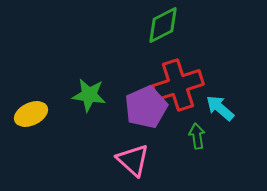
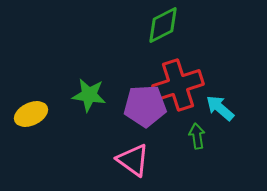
purple pentagon: moved 1 px left, 1 px up; rotated 21 degrees clockwise
pink triangle: rotated 6 degrees counterclockwise
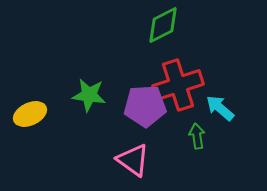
yellow ellipse: moved 1 px left
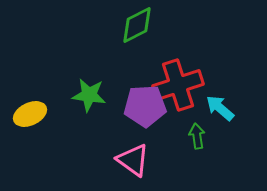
green diamond: moved 26 px left
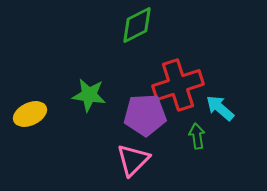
purple pentagon: moved 9 px down
pink triangle: rotated 39 degrees clockwise
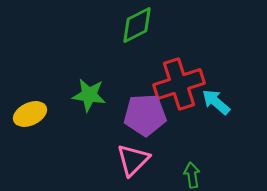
red cross: moved 1 px right, 1 px up
cyan arrow: moved 4 px left, 6 px up
green arrow: moved 5 px left, 39 px down
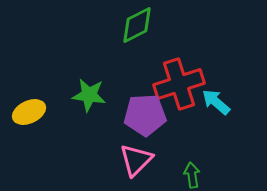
yellow ellipse: moved 1 px left, 2 px up
pink triangle: moved 3 px right
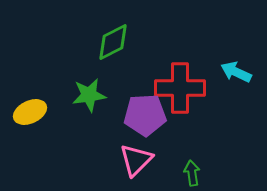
green diamond: moved 24 px left, 17 px down
red cross: moved 1 px right, 4 px down; rotated 18 degrees clockwise
green star: rotated 16 degrees counterclockwise
cyan arrow: moved 20 px right, 30 px up; rotated 16 degrees counterclockwise
yellow ellipse: moved 1 px right
green arrow: moved 2 px up
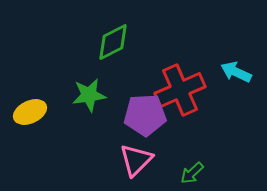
red cross: moved 2 px down; rotated 24 degrees counterclockwise
green arrow: rotated 125 degrees counterclockwise
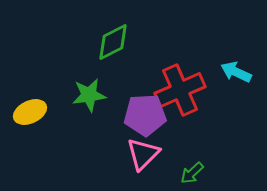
pink triangle: moved 7 px right, 6 px up
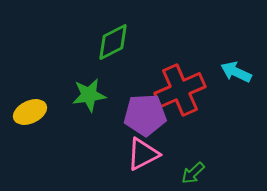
pink triangle: rotated 18 degrees clockwise
green arrow: moved 1 px right
